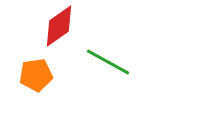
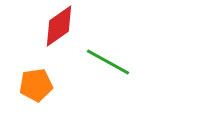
orange pentagon: moved 10 px down
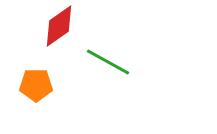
orange pentagon: rotated 8 degrees clockwise
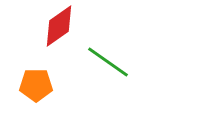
green line: rotated 6 degrees clockwise
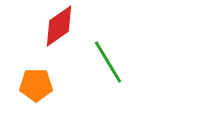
green line: rotated 24 degrees clockwise
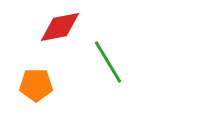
red diamond: moved 1 px right, 1 px down; rotated 24 degrees clockwise
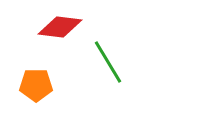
red diamond: rotated 18 degrees clockwise
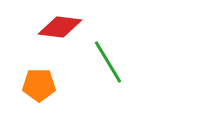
orange pentagon: moved 3 px right
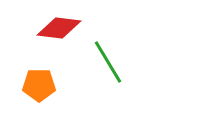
red diamond: moved 1 px left, 1 px down
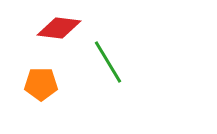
orange pentagon: moved 2 px right, 1 px up
